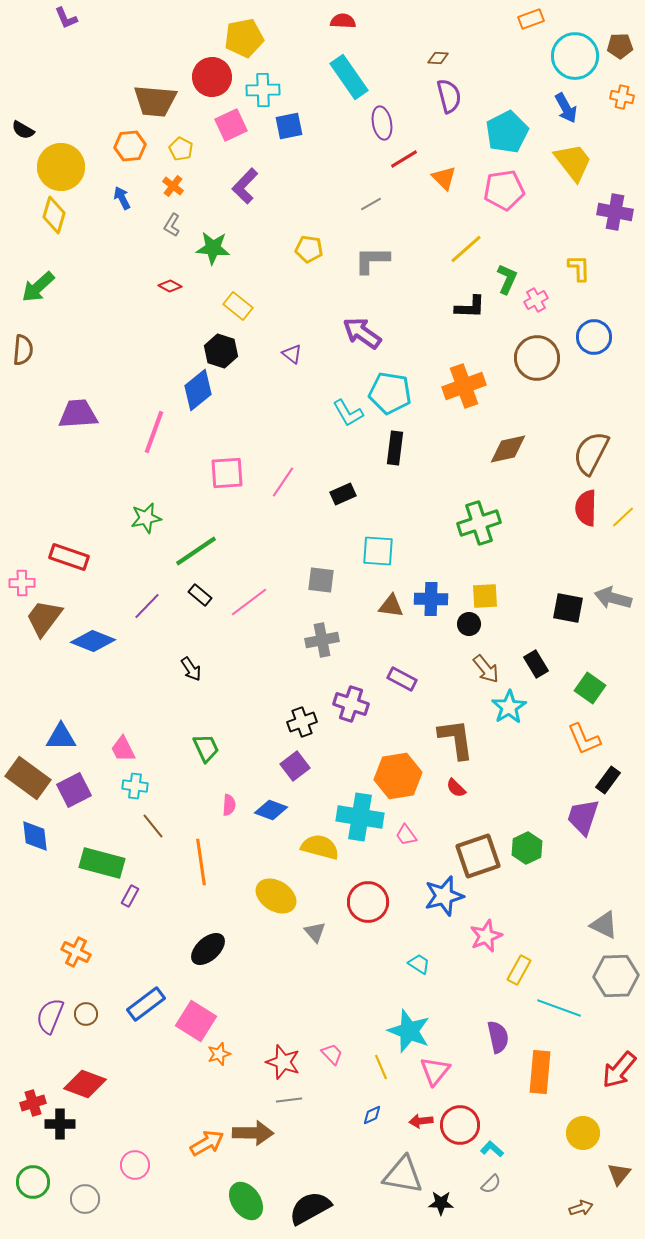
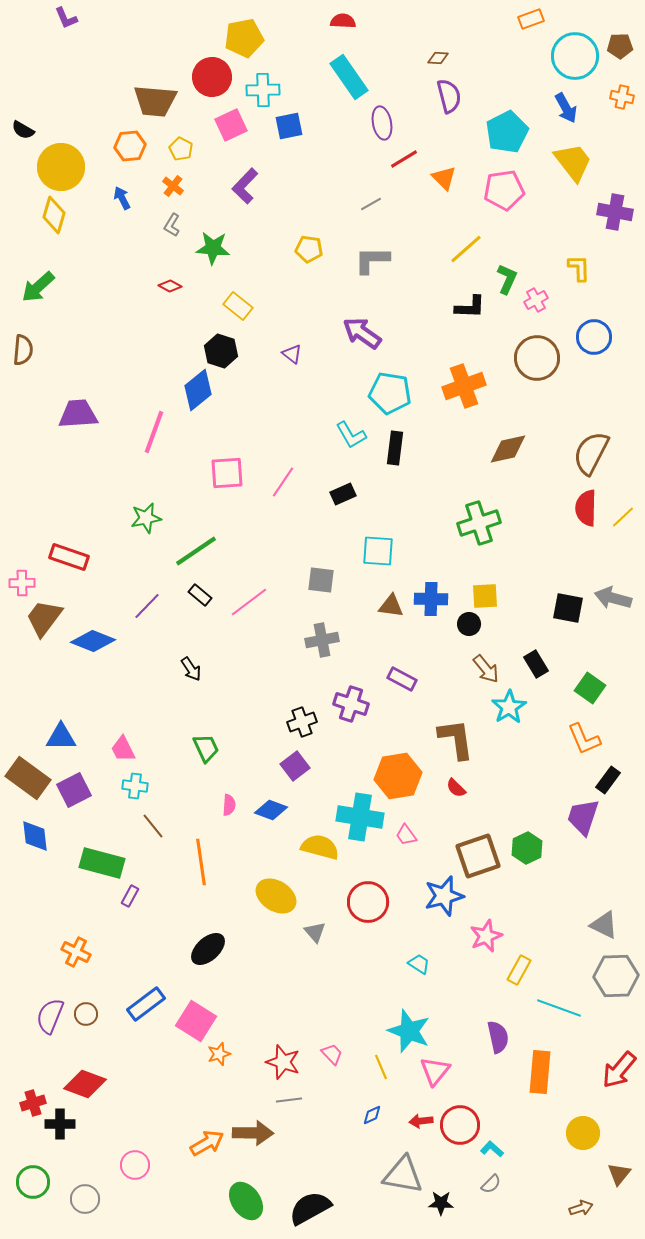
cyan L-shape at (348, 413): moved 3 px right, 22 px down
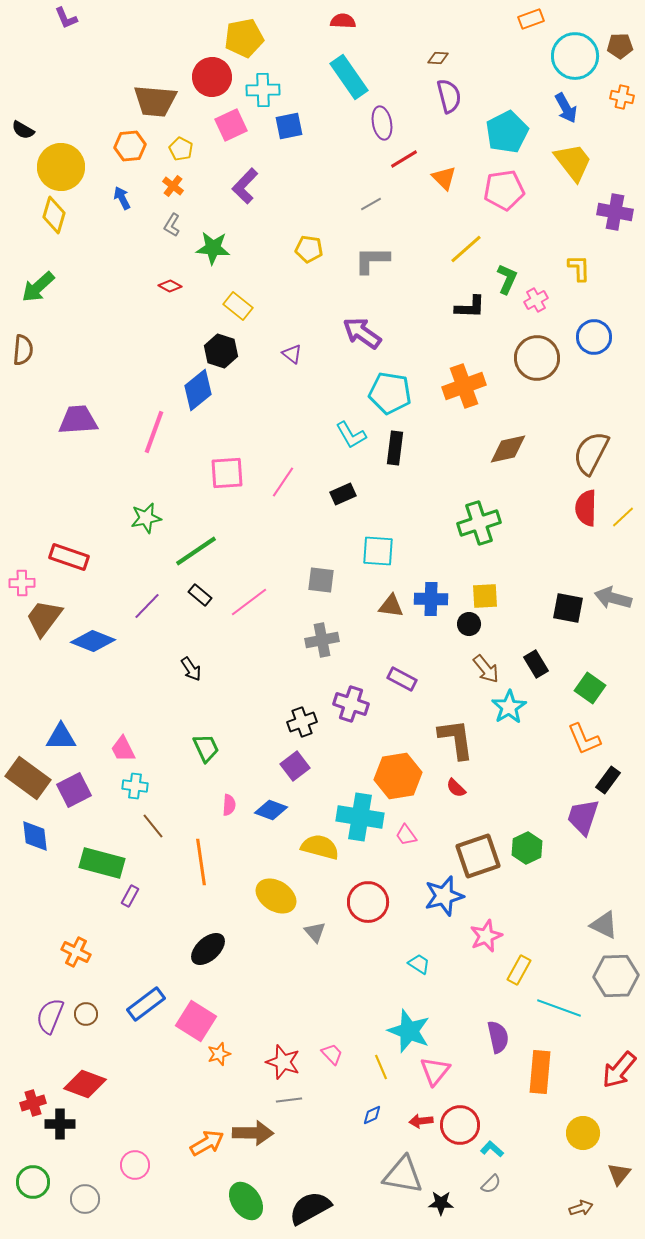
purple trapezoid at (78, 414): moved 6 px down
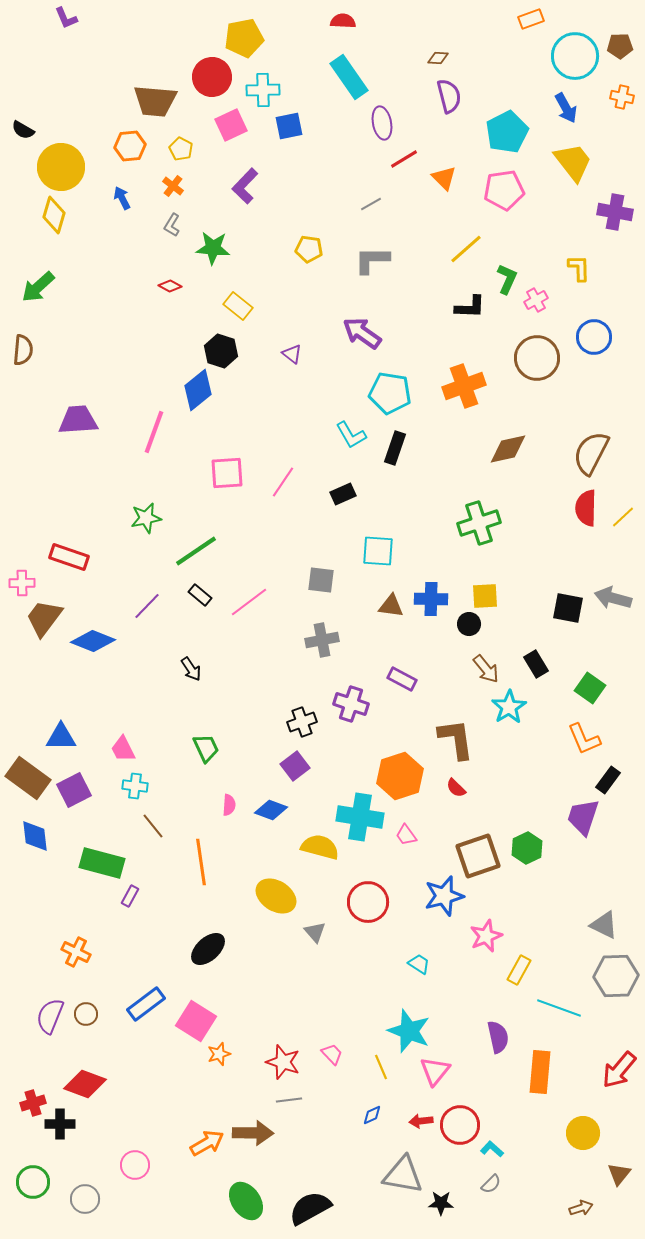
black rectangle at (395, 448): rotated 12 degrees clockwise
orange hexagon at (398, 776): moved 2 px right; rotated 9 degrees counterclockwise
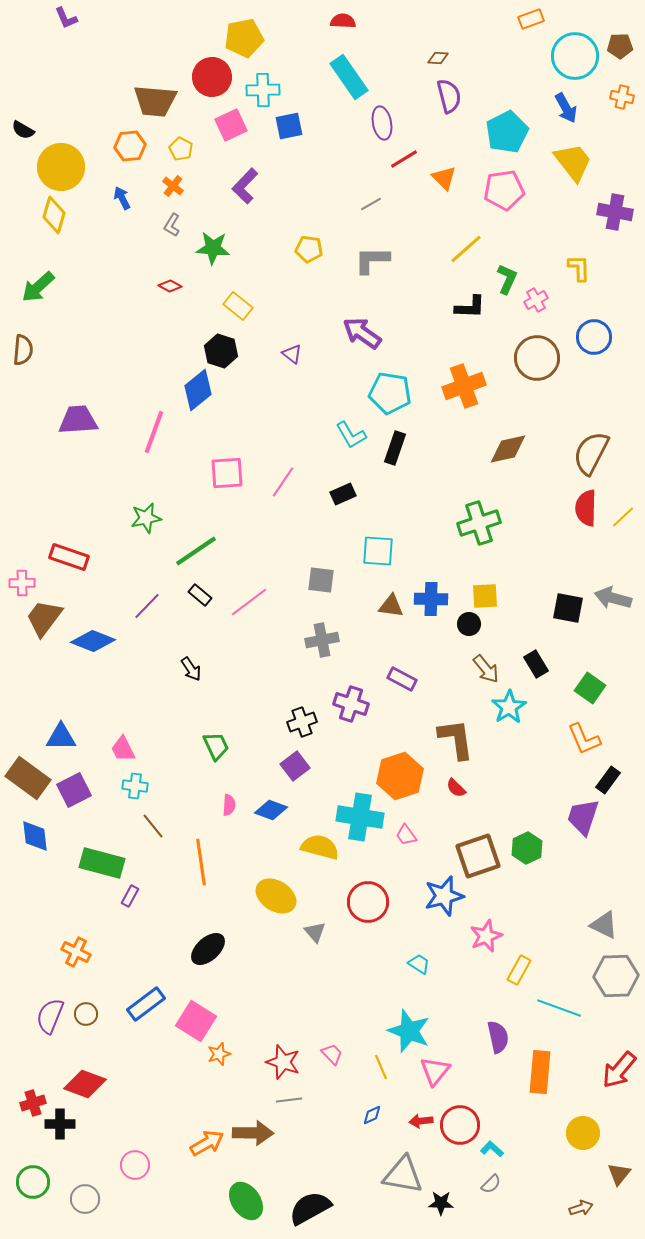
green trapezoid at (206, 748): moved 10 px right, 2 px up
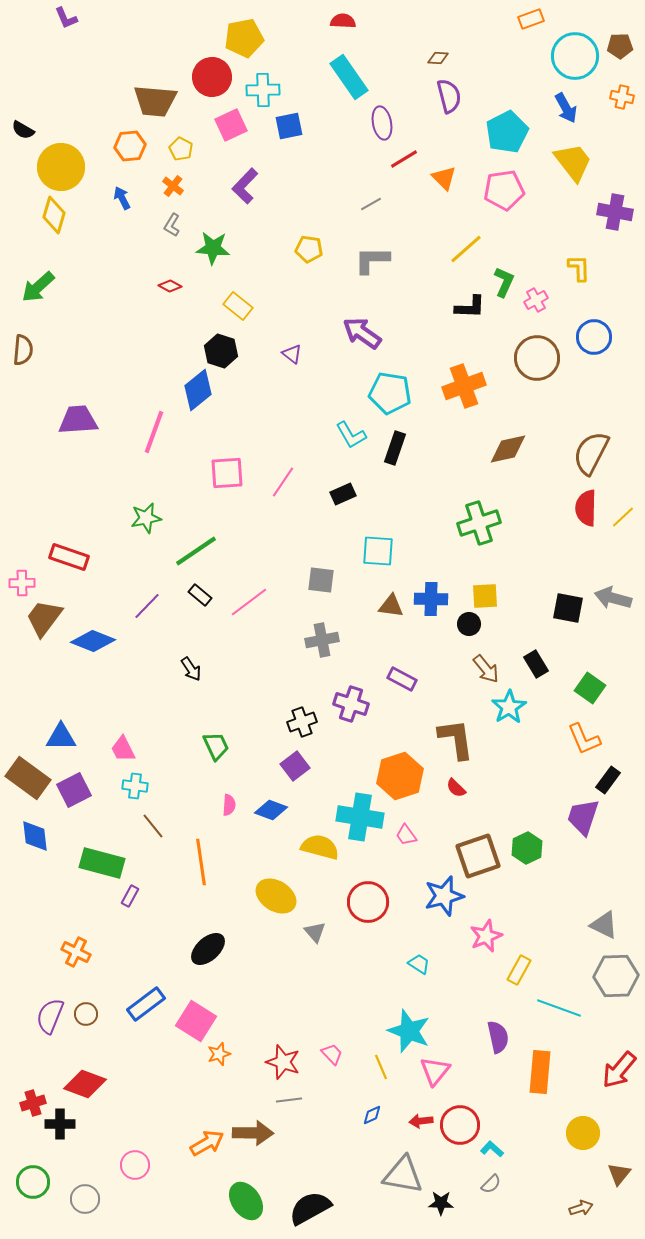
green L-shape at (507, 279): moved 3 px left, 3 px down
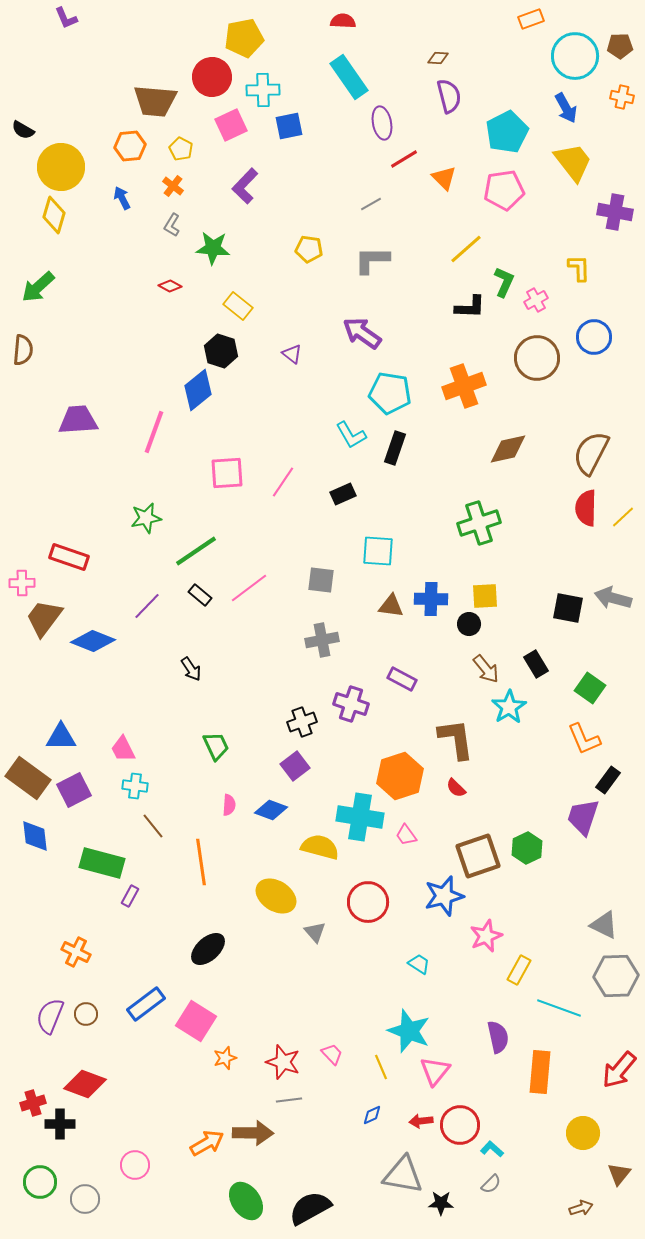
pink line at (249, 602): moved 14 px up
orange star at (219, 1054): moved 6 px right, 4 px down
green circle at (33, 1182): moved 7 px right
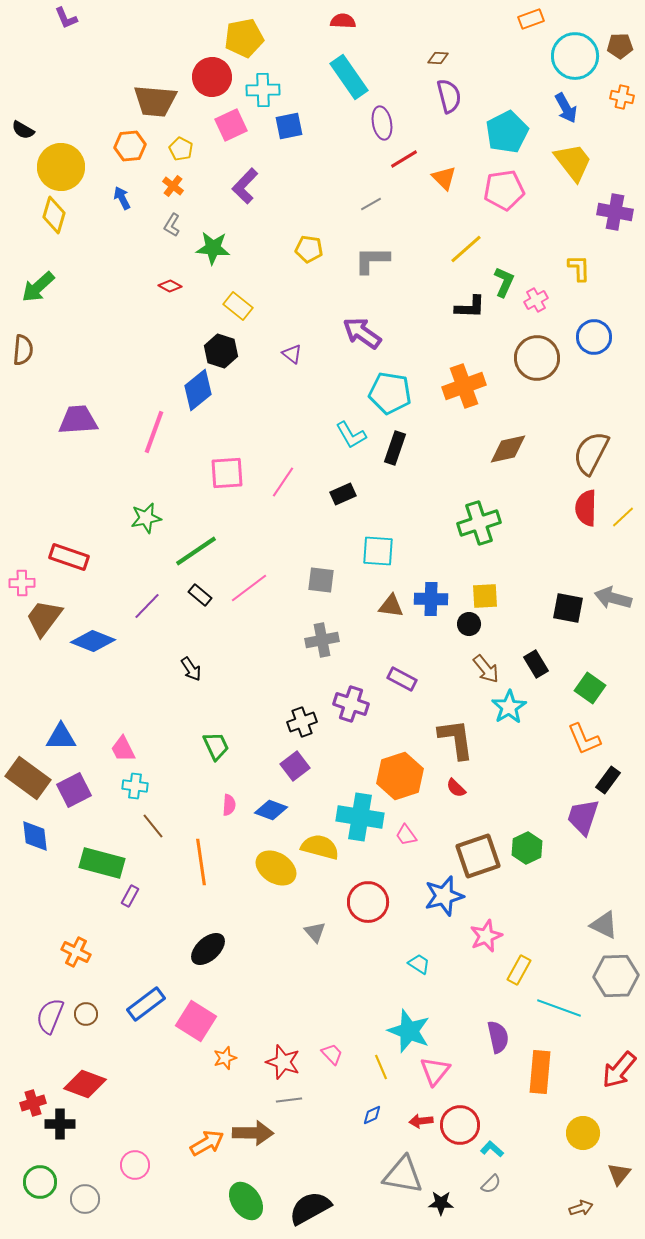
yellow ellipse at (276, 896): moved 28 px up
